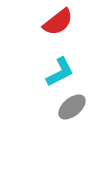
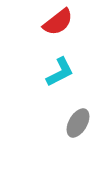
gray ellipse: moved 6 px right, 16 px down; rotated 20 degrees counterclockwise
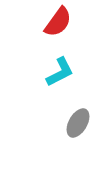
red semicircle: rotated 16 degrees counterclockwise
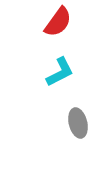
gray ellipse: rotated 44 degrees counterclockwise
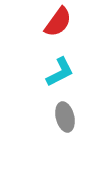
gray ellipse: moved 13 px left, 6 px up
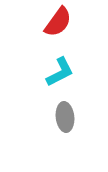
gray ellipse: rotated 8 degrees clockwise
